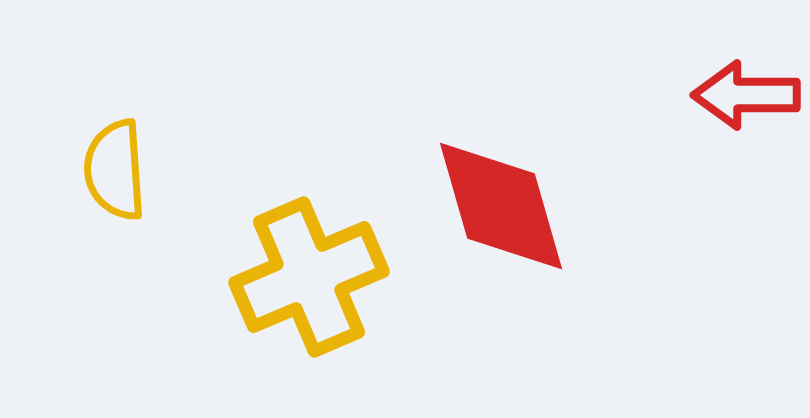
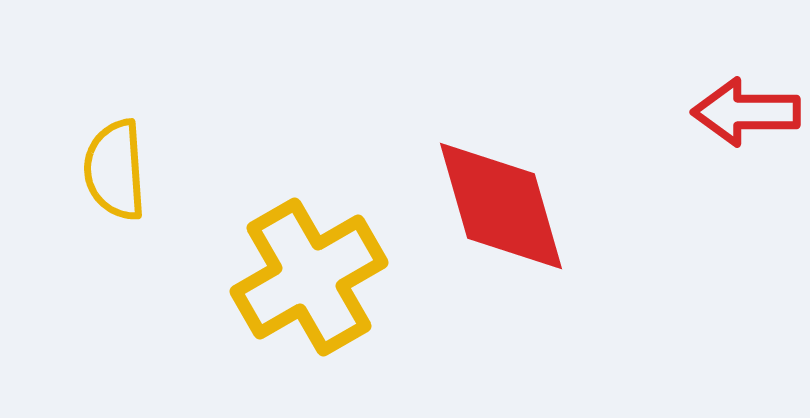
red arrow: moved 17 px down
yellow cross: rotated 7 degrees counterclockwise
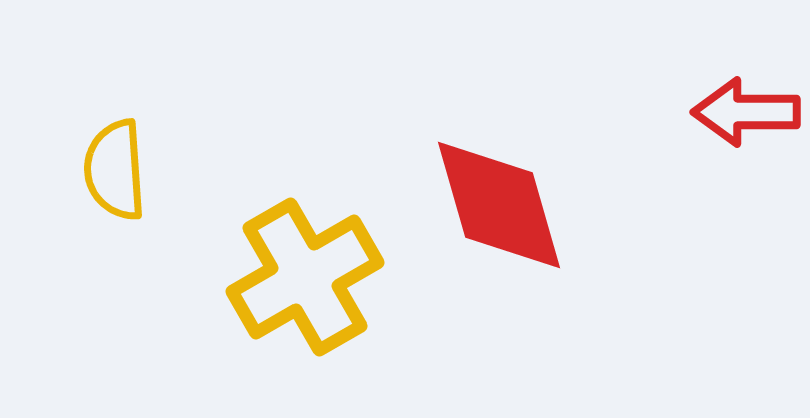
red diamond: moved 2 px left, 1 px up
yellow cross: moved 4 px left
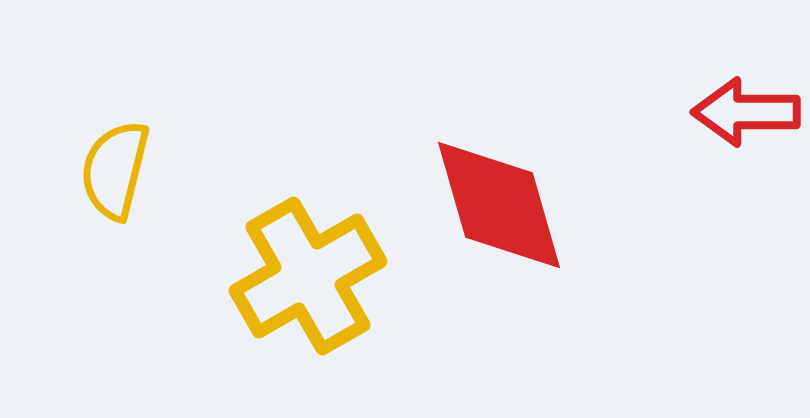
yellow semicircle: rotated 18 degrees clockwise
yellow cross: moved 3 px right, 1 px up
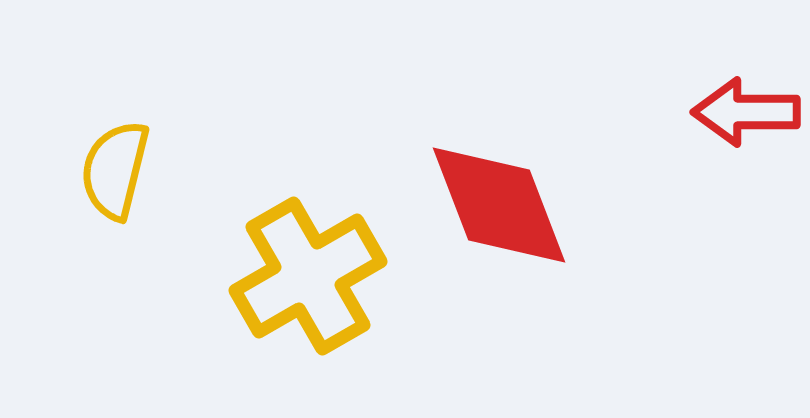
red diamond: rotated 5 degrees counterclockwise
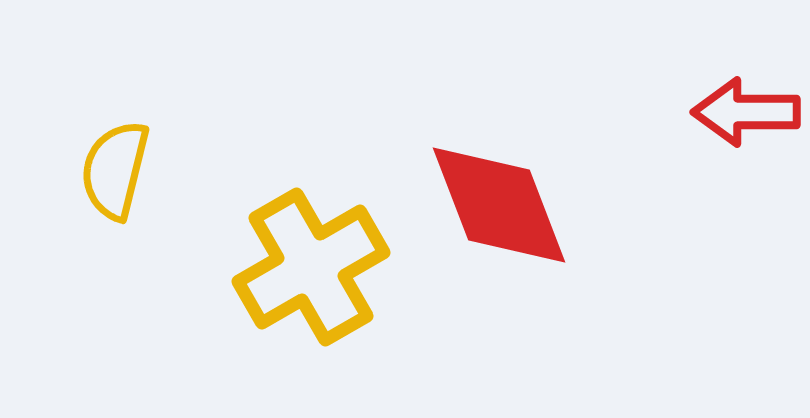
yellow cross: moved 3 px right, 9 px up
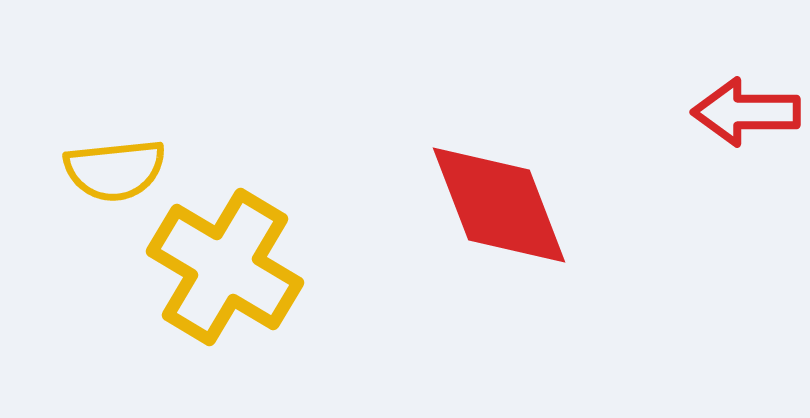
yellow semicircle: rotated 110 degrees counterclockwise
yellow cross: moved 86 px left; rotated 29 degrees counterclockwise
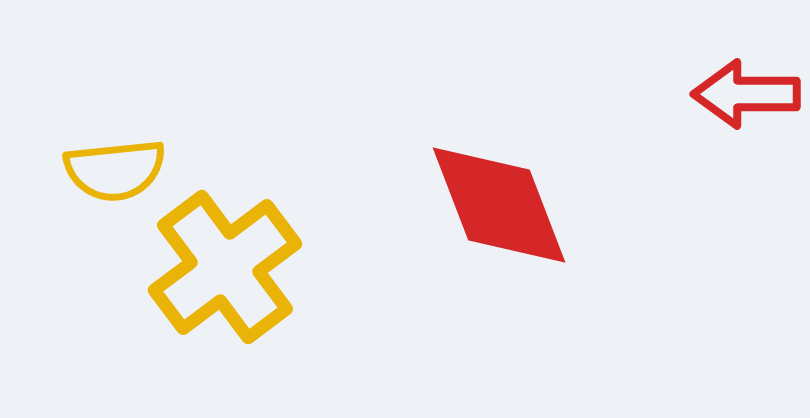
red arrow: moved 18 px up
yellow cross: rotated 22 degrees clockwise
